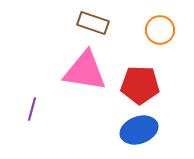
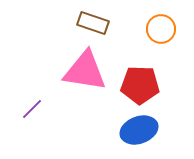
orange circle: moved 1 px right, 1 px up
purple line: rotated 30 degrees clockwise
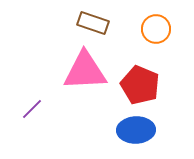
orange circle: moved 5 px left
pink triangle: rotated 12 degrees counterclockwise
red pentagon: rotated 21 degrees clockwise
blue ellipse: moved 3 px left; rotated 18 degrees clockwise
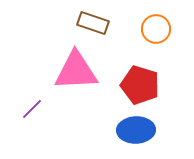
pink triangle: moved 9 px left
red pentagon: rotated 6 degrees counterclockwise
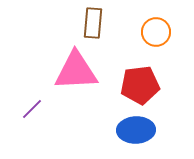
brown rectangle: rotated 76 degrees clockwise
orange circle: moved 3 px down
red pentagon: rotated 24 degrees counterclockwise
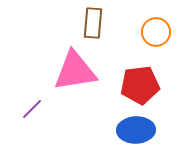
pink triangle: moved 1 px left; rotated 6 degrees counterclockwise
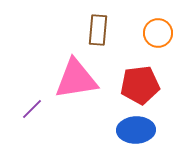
brown rectangle: moved 5 px right, 7 px down
orange circle: moved 2 px right, 1 px down
pink triangle: moved 1 px right, 8 px down
